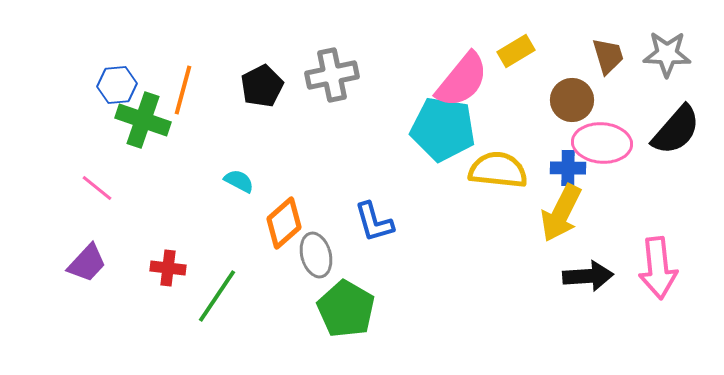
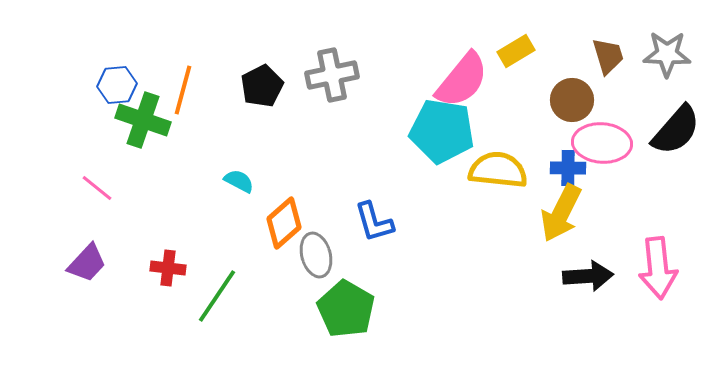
cyan pentagon: moved 1 px left, 2 px down
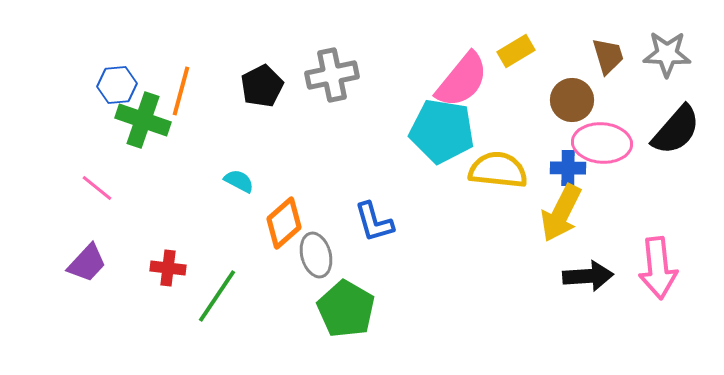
orange line: moved 2 px left, 1 px down
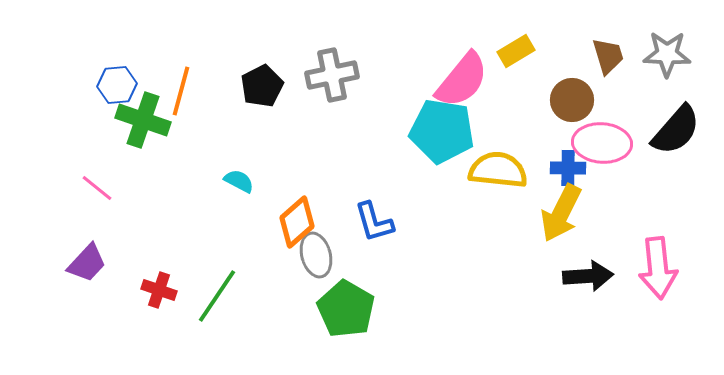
orange diamond: moved 13 px right, 1 px up
red cross: moved 9 px left, 22 px down; rotated 12 degrees clockwise
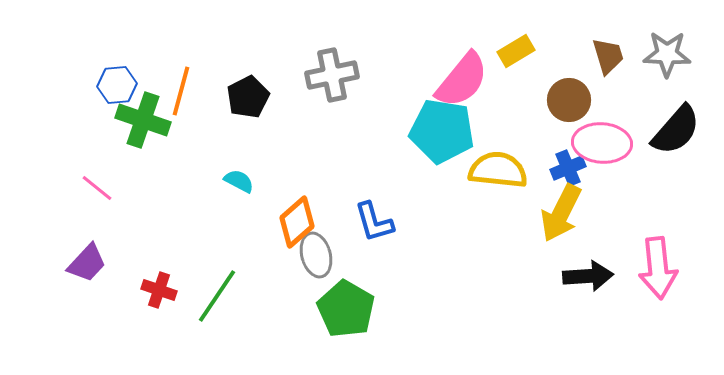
black pentagon: moved 14 px left, 11 px down
brown circle: moved 3 px left
blue cross: rotated 24 degrees counterclockwise
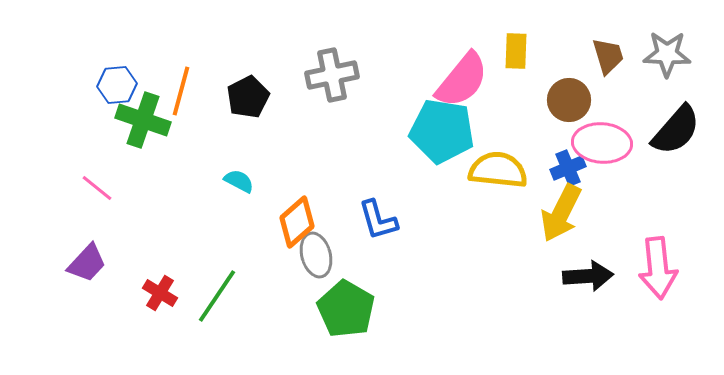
yellow rectangle: rotated 57 degrees counterclockwise
blue L-shape: moved 4 px right, 2 px up
red cross: moved 1 px right, 3 px down; rotated 12 degrees clockwise
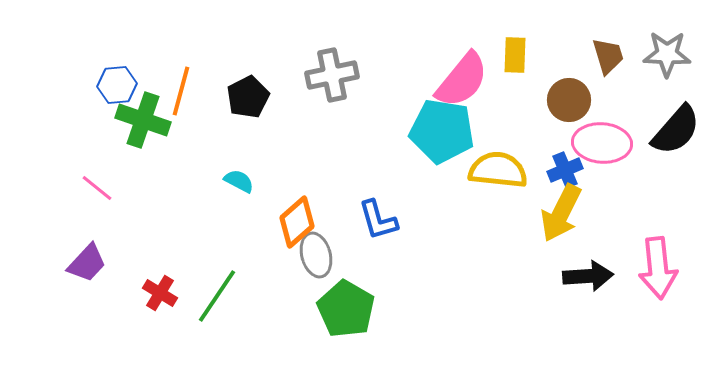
yellow rectangle: moved 1 px left, 4 px down
blue cross: moved 3 px left, 2 px down
